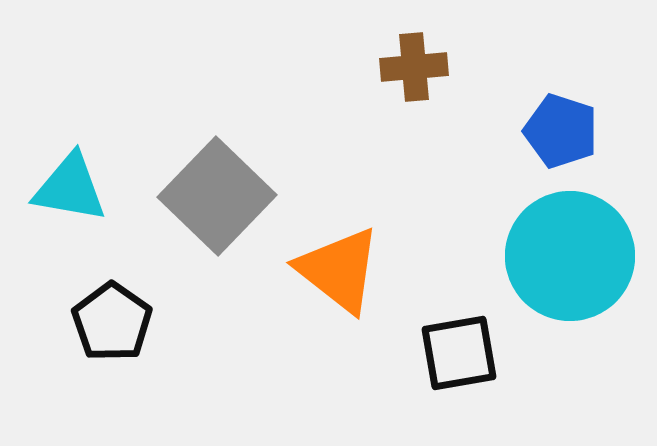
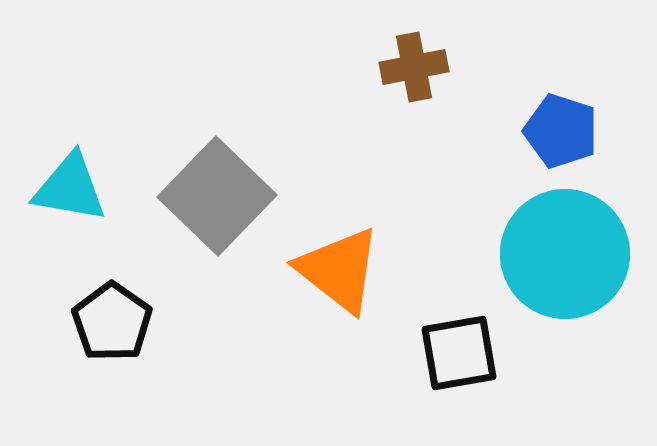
brown cross: rotated 6 degrees counterclockwise
cyan circle: moved 5 px left, 2 px up
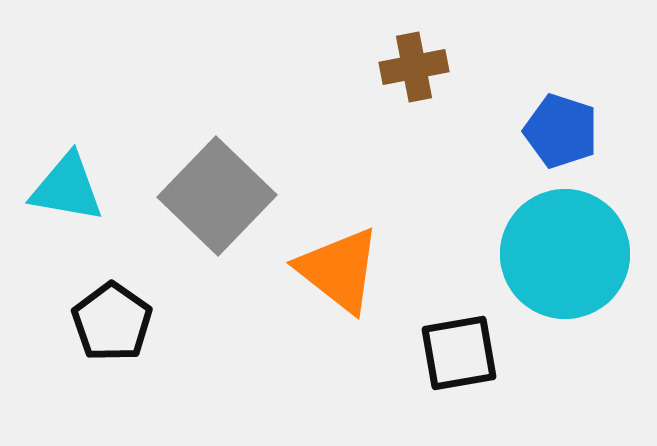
cyan triangle: moved 3 px left
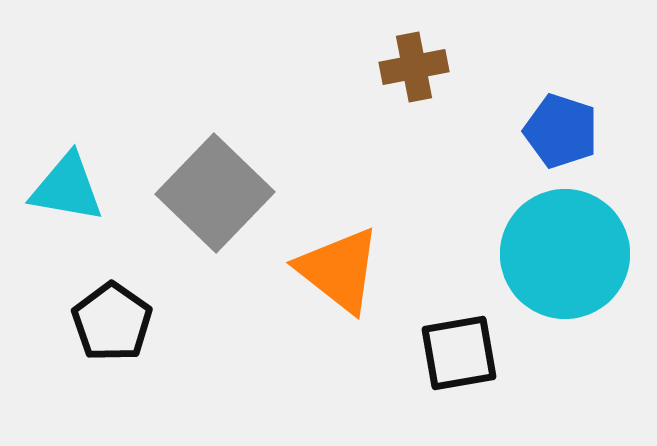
gray square: moved 2 px left, 3 px up
